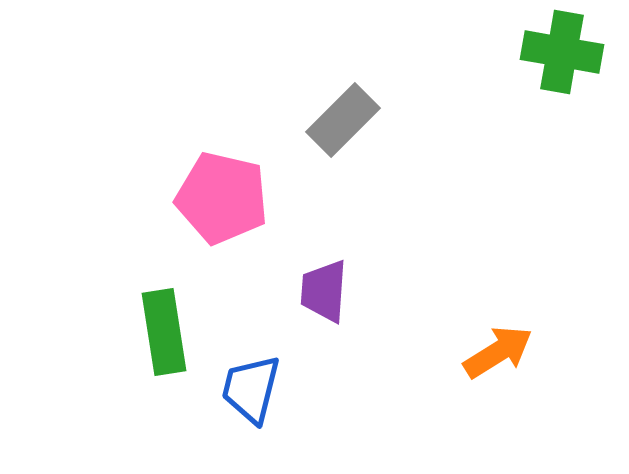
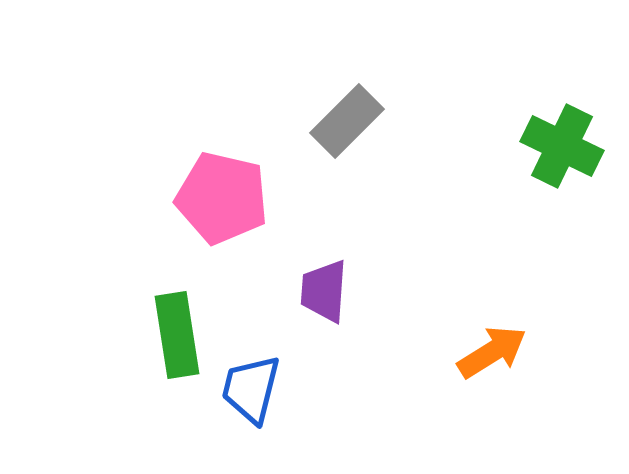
green cross: moved 94 px down; rotated 16 degrees clockwise
gray rectangle: moved 4 px right, 1 px down
green rectangle: moved 13 px right, 3 px down
orange arrow: moved 6 px left
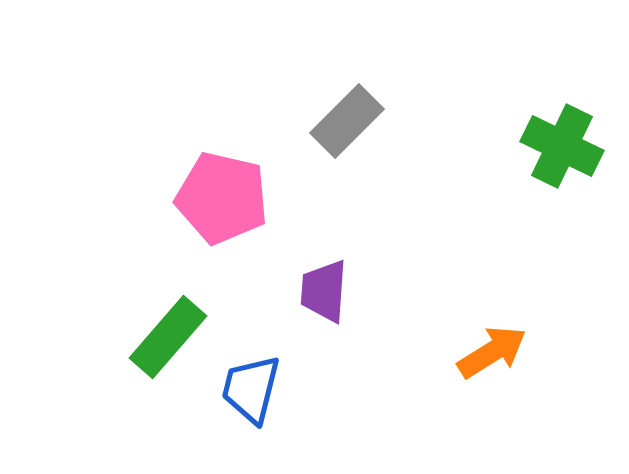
green rectangle: moved 9 px left, 2 px down; rotated 50 degrees clockwise
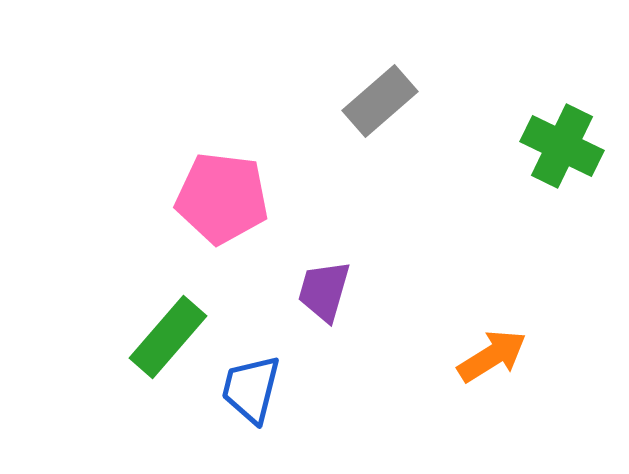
gray rectangle: moved 33 px right, 20 px up; rotated 4 degrees clockwise
pink pentagon: rotated 6 degrees counterclockwise
purple trapezoid: rotated 12 degrees clockwise
orange arrow: moved 4 px down
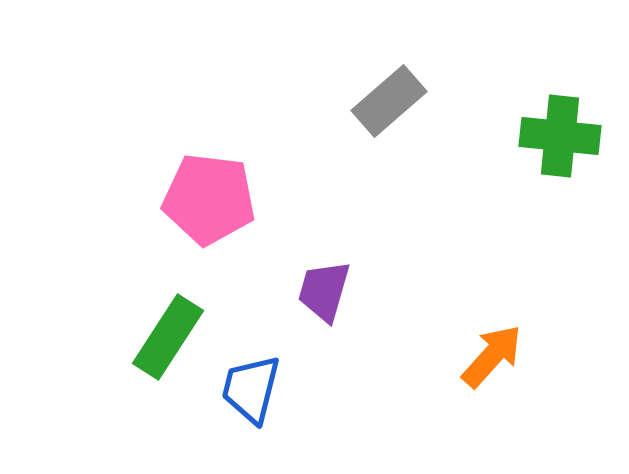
gray rectangle: moved 9 px right
green cross: moved 2 px left, 10 px up; rotated 20 degrees counterclockwise
pink pentagon: moved 13 px left, 1 px down
green rectangle: rotated 8 degrees counterclockwise
orange arrow: rotated 16 degrees counterclockwise
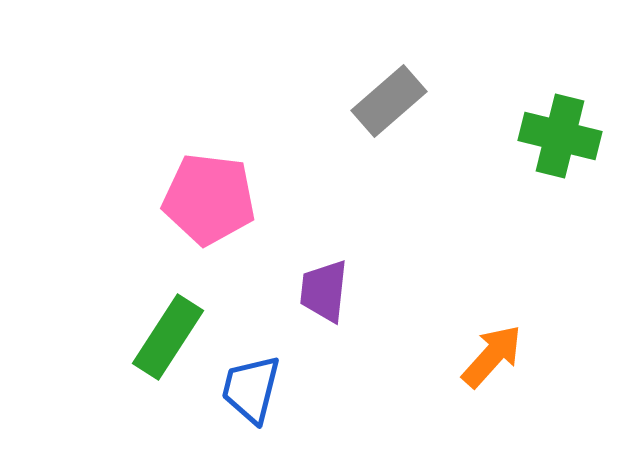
green cross: rotated 8 degrees clockwise
purple trapezoid: rotated 10 degrees counterclockwise
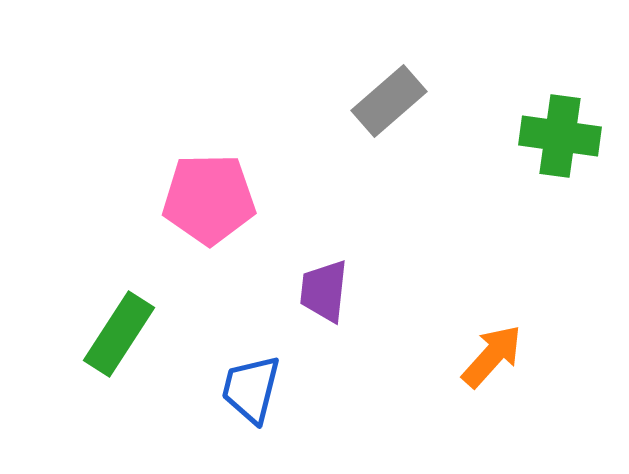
green cross: rotated 6 degrees counterclockwise
pink pentagon: rotated 8 degrees counterclockwise
green rectangle: moved 49 px left, 3 px up
